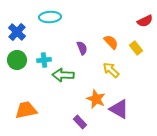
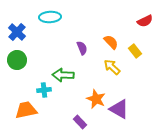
yellow rectangle: moved 1 px left, 3 px down
cyan cross: moved 30 px down
yellow arrow: moved 1 px right, 3 px up
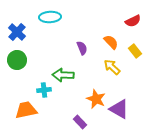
red semicircle: moved 12 px left
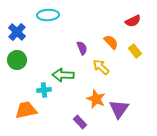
cyan ellipse: moved 2 px left, 2 px up
yellow arrow: moved 11 px left
purple triangle: rotated 35 degrees clockwise
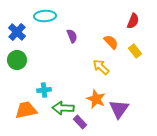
cyan ellipse: moved 3 px left, 1 px down
red semicircle: rotated 42 degrees counterclockwise
purple semicircle: moved 10 px left, 12 px up
green arrow: moved 33 px down
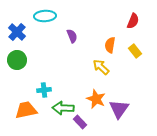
orange semicircle: moved 1 px left, 3 px down; rotated 126 degrees counterclockwise
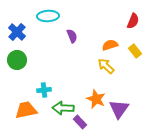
cyan ellipse: moved 3 px right
orange semicircle: rotated 63 degrees clockwise
yellow arrow: moved 5 px right, 1 px up
